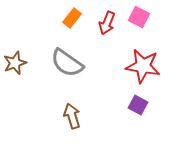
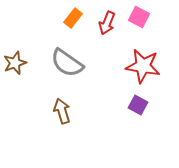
orange rectangle: moved 1 px right
brown arrow: moved 10 px left, 5 px up
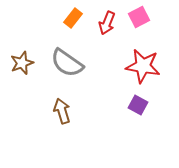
pink square: rotated 35 degrees clockwise
brown star: moved 7 px right
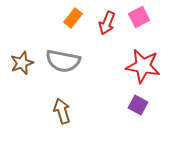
gray semicircle: moved 4 px left, 2 px up; rotated 24 degrees counterclockwise
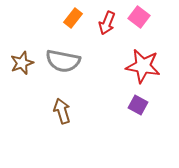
pink square: rotated 25 degrees counterclockwise
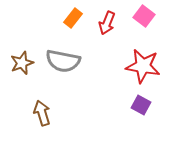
pink square: moved 5 px right, 1 px up
purple square: moved 3 px right
brown arrow: moved 20 px left, 2 px down
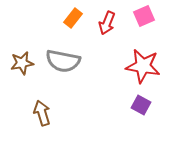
pink square: rotated 30 degrees clockwise
brown star: rotated 10 degrees clockwise
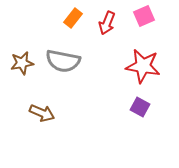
purple square: moved 1 px left, 2 px down
brown arrow: rotated 130 degrees clockwise
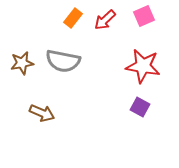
red arrow: moved 2 px left, 3 px up; rotated 25 degrees clockwise
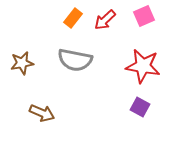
gray semicircle: moved 12 px right, 1 px up
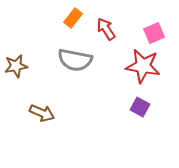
pink square: moved 10 px right, 17 px down
red arrow: moved 1 px right, 9 px down; rotated 100 degrees clockwise
brown star: moved 6 px left, 3 px down
